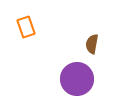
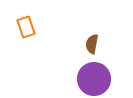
purple circle: moved 17 px right
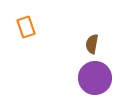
purple circle: moved 1 px right, 1 px up
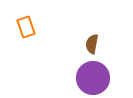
purple circle: moved 2 px left
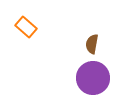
orange rectangle: rotated 30 degrees counterclockwise
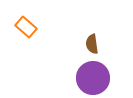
brown semicircle: rotated 18 degrees counterclockwise
